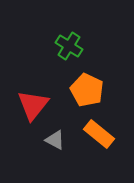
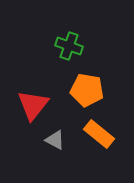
green cross: rotated 12 degrees counterclockwise
orange pentagon: rotated 16 degrees counterclockwise
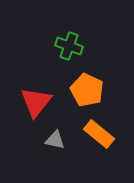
orange pentagon: rotated 16 degrees clockwise
red triangle: moved 3 px right, 3 px up
gray triangle: rotated 15 degrees counterclockwise
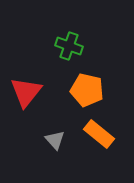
orange pentagon: rotated 12 degrees counterclockwise
red triangle: moved 10 px left, 10 px up
gray triangle: rotated 35 degrees clockwise
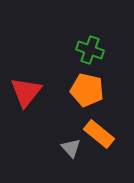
green cross: moved 21 px right, 4 px down
gray triangle: moved 16 px right, 8 px down
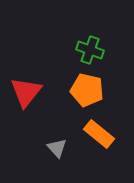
gray triangle: moved 14 px left
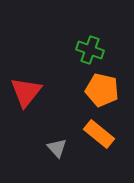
orange pentagon: moved 15 px right
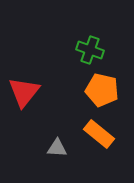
red triangle: moved 2 px left
gray triangle: rotated 45 degrees counterclockwise
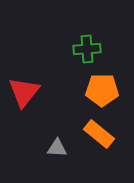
green cross: moved 3 px left, 1 px up; rotated 24 degrees counterclockwise
orange pentagon: rotated 12 degrees counterclockwise
